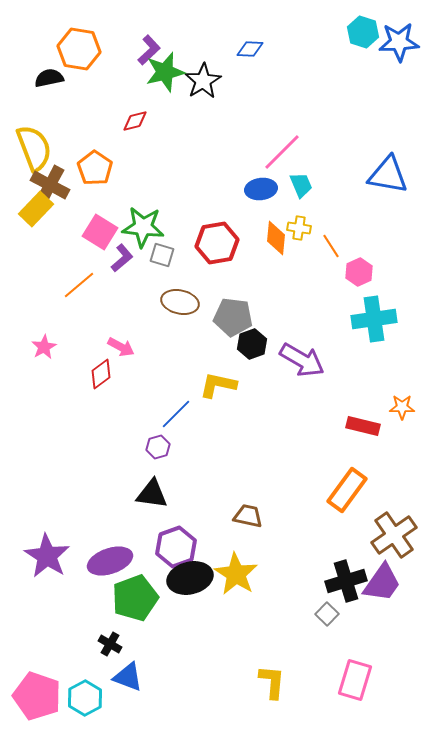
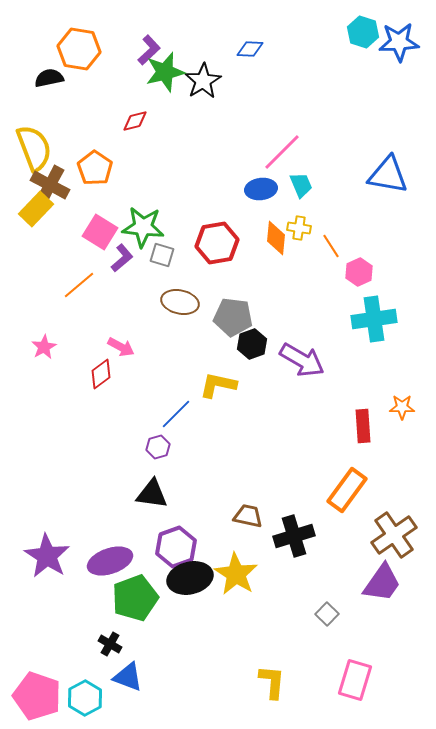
red rectangle at (363, 426): rotated 72 degrees clockwise
black cross at (346, 581): moved 52 px left, 45 px up
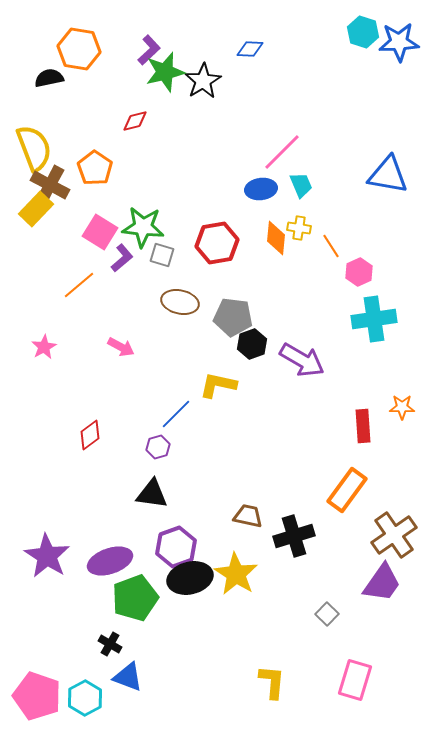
red diamond at (101, 374): moved 11 px left, 61 px down
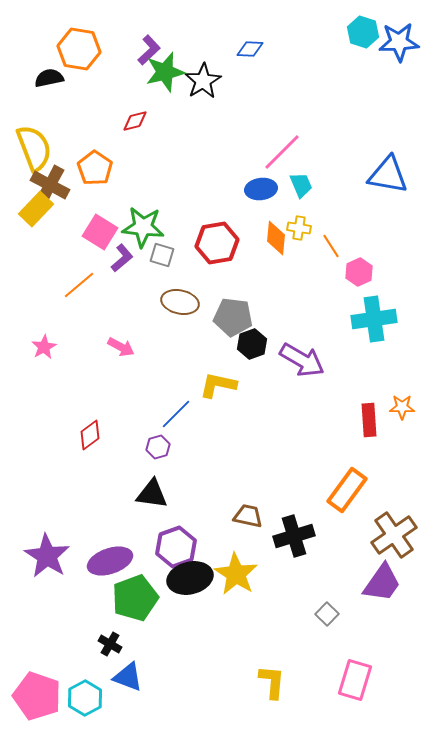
red rectangle at (363, 426): moved 6 px right, 6 px up
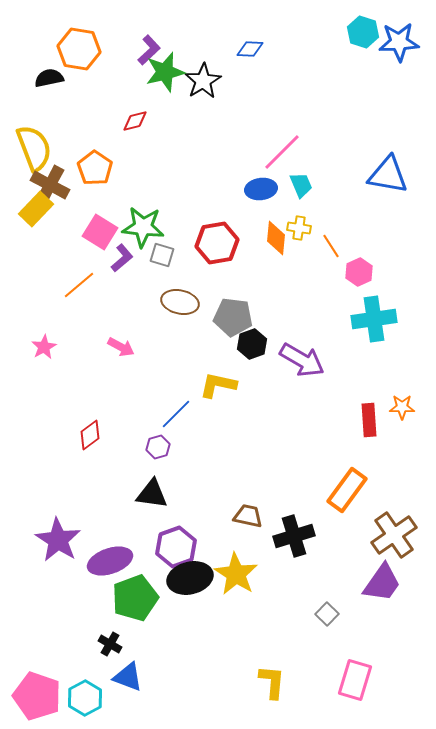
purple star at (47, 556): moved 11 px right, 16 px up
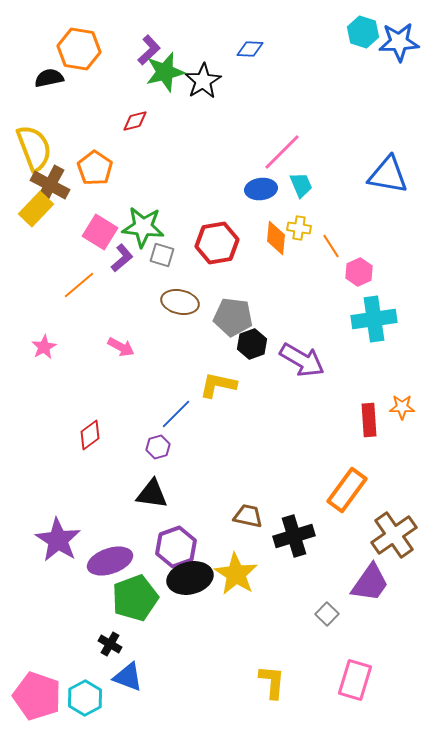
purple trapezoid at (382, 583): moved 12 px left
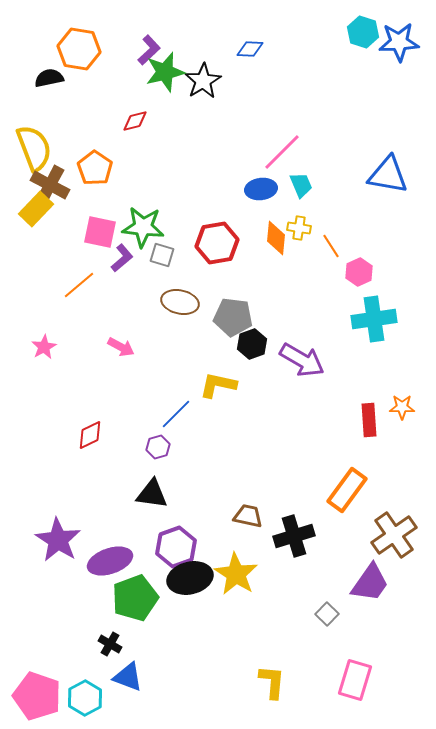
pink square at (100, 232): rotated 20 degrees counterclockwise
red diamond at (90, 435): rotated 12 degrees clockwise
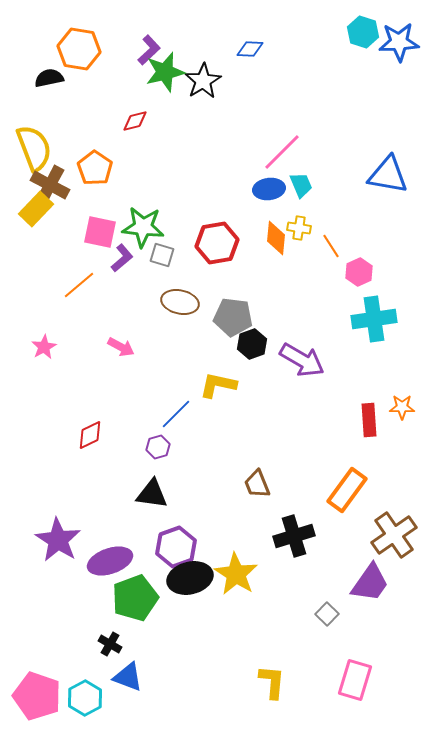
blue ellipse at (261, 189): moved 8 px right
brown trapezoid at (248, 516): moved 9 px right, 32 px up; rotated 124 degrees counterclockwise
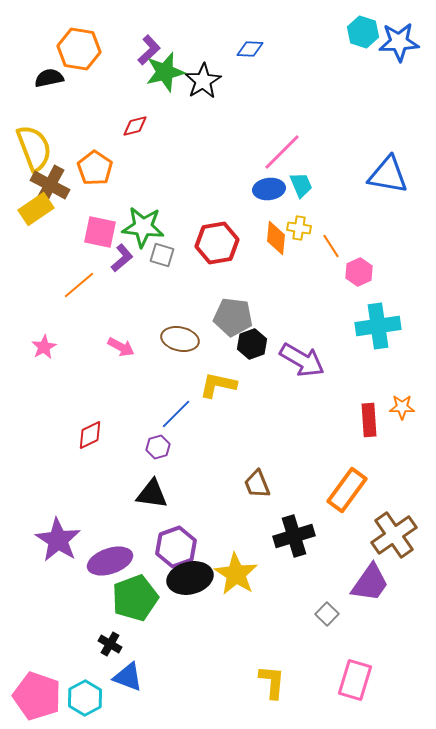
red diamond at (135, 121): moved 5 px down
yellow rectangle at (36, 209): rotated 12 degrees clockwise
brown ellipse at (180, 302): moved 37 px down
cyan cross at (374, 319): moved 4 px right, 7 px down
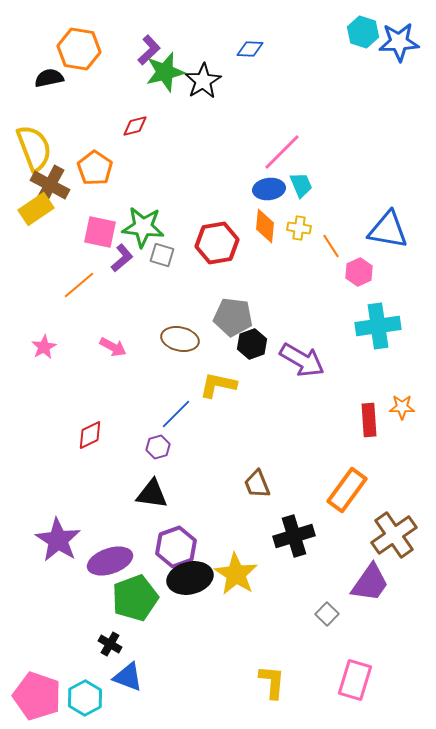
blue triangle at (388, 175): moved 55 px down
orange diamond at (276, 238): moved 11 px left, 12 px up
pink arrow at (121, 347): moved 8 px left
